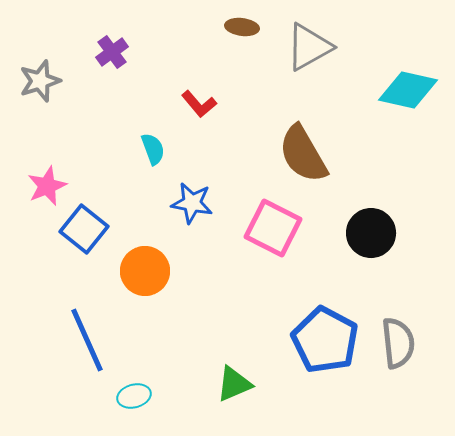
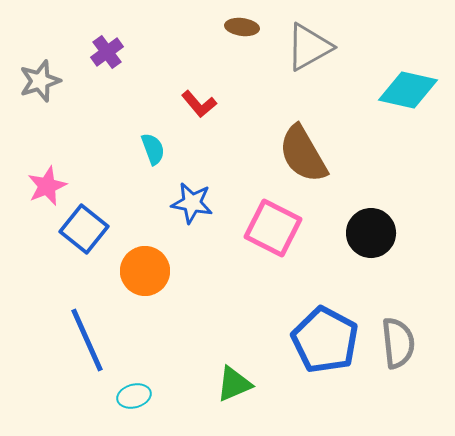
purple cross: moved 5 px left
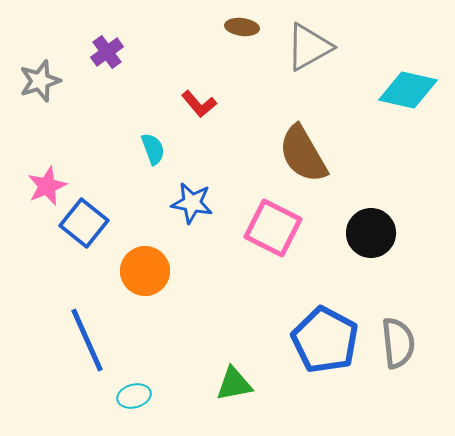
blue square: moved 6 px up
green triangle: rotated 12 degrees clockwise
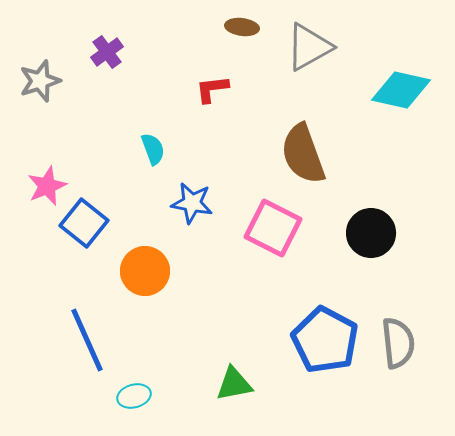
cyan diamond: moved 7 px left
red L-shape: moved 13 px right, 15 px up; rotated 123 degrees clockwise
brown semicircle: rotated 10 degrees clockwise
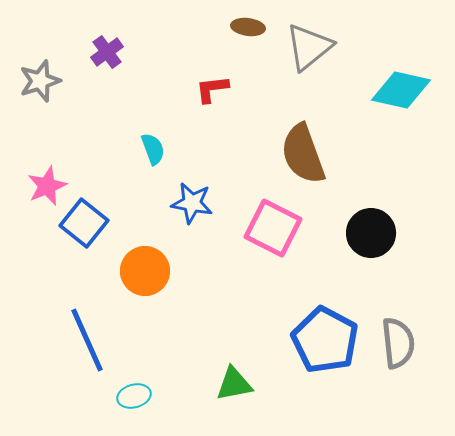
brown ellipse: moved 6 px right
gray triangle: rotated 10 degrees counterclockwise
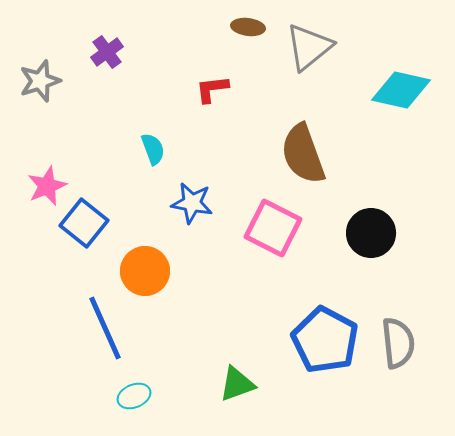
blue line: moved 18 px right, 12 px up
green triangle: moved 3 px right; rotated 9 degrees counterclockwise
cyan ellipse: rotated 8 degrees counterclockwise
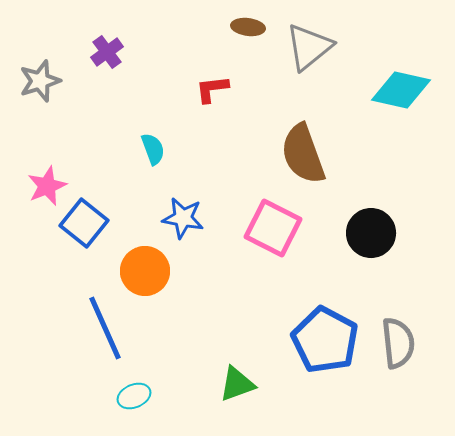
blue star: moved 9 px left, 15 px down
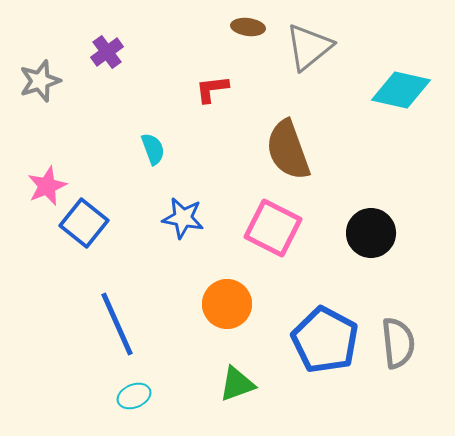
brown semicircle: moved 15 px left, 4 px up
orange circle: moved 82 px right, 33 px down
blue line: moved 12 px right, 4 px up
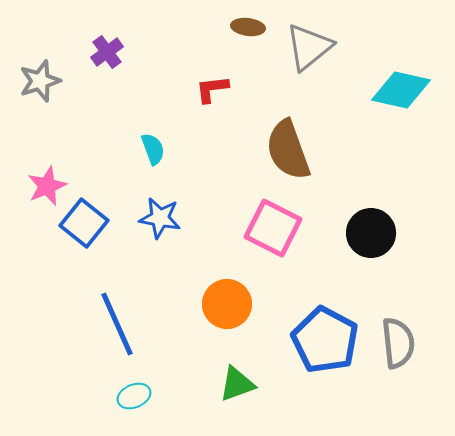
blue star: moved 23 px left
